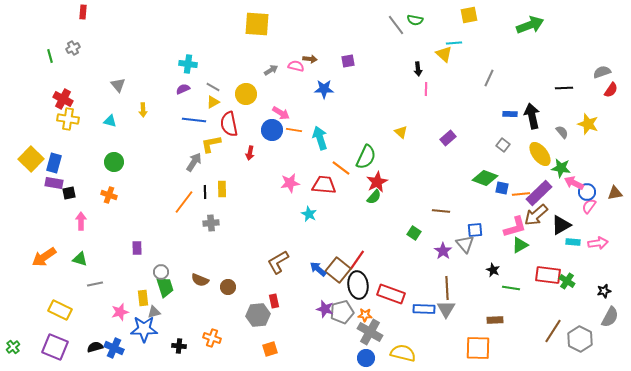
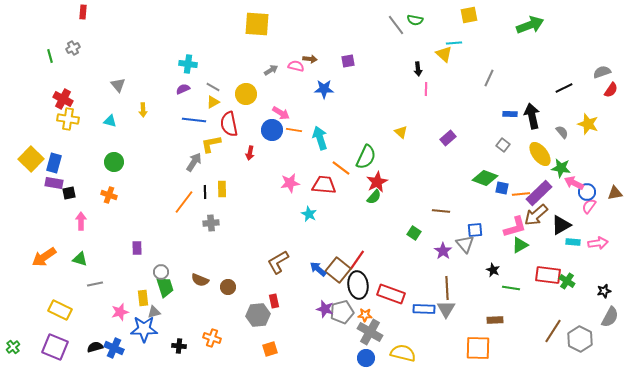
black line at (564, 88): rotated 24 degrees counterclockwise
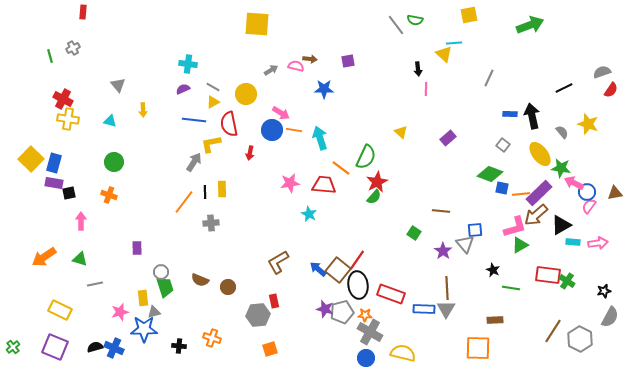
green diamond at (485, 178): moved 5 px right, 4 px up
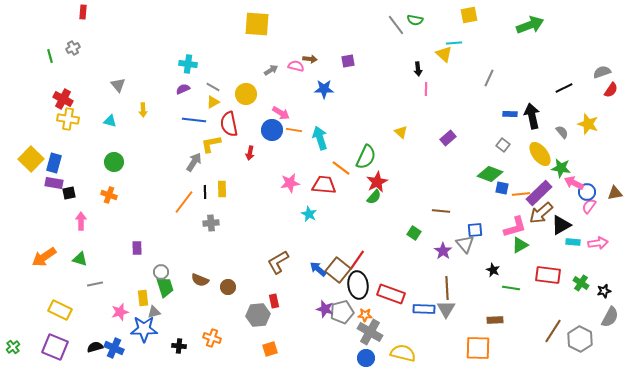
brown arrow at (536, 215): moved 5 px right, 2 px up
green cross at (567, 281): moved 14 px right, 2 px down
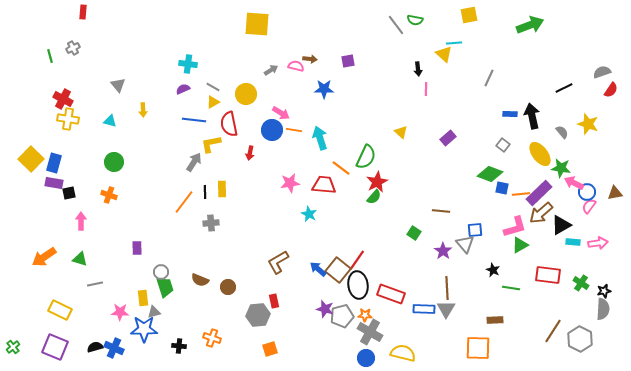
pink star at (120, 312): rotated 18 degrees clockwise
gray pentagon at (342, 312): moved 4 px down
gray semicircle at (610, 317): moved 7 px left, 8 px up; rotated 25 degrees counterclockwise
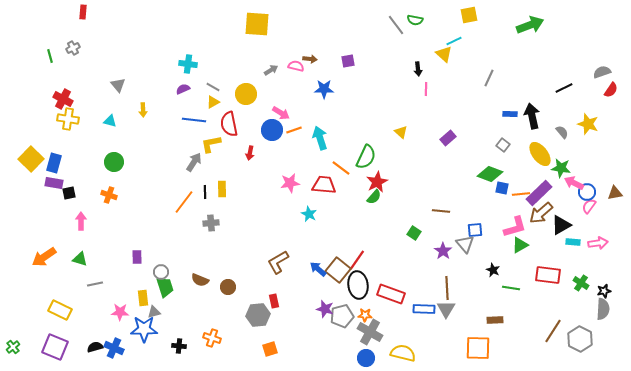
cyan line at (454, 43): moved 2 px up; rotated 21 degrees counterclockwise
orange line at (294, 130): rotated 28 degrees counterclockwise
purple rectangle at (137, 248): moved 9 px down
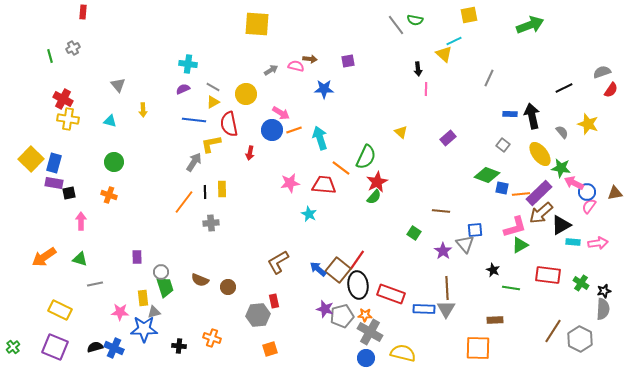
green diamond at (490, 174): moved 3 px left, 1 px down
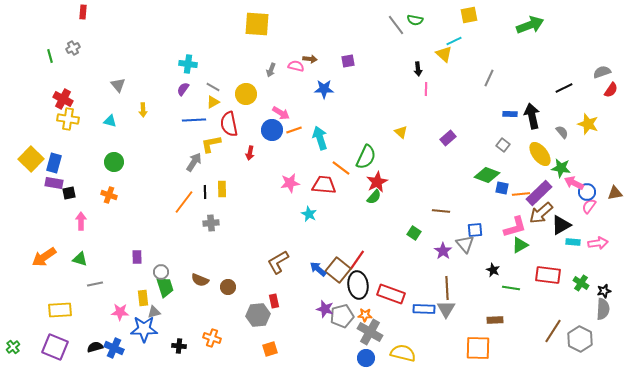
gray arrow at (271, 70): rotated 144 degrees clockwise
purple semicircle at (183, 89): rotated 32 degrees counterclockwise
blue line at (194, 120): rotated 10 degrees counterclockwise
yellow rectangle at (60, 310): rotated 30 degrees counterclockwise
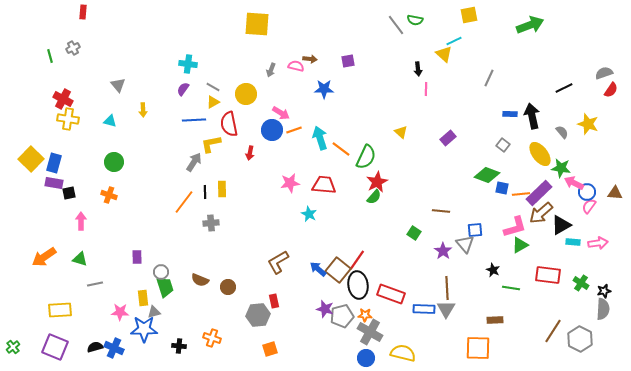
gray semicircle at (602, 72): moved 2 px right, 1 px down
orange line at (341, 168): moved 19 px up
brown triangle at (615, 193): rotated 14 degrees clockwise
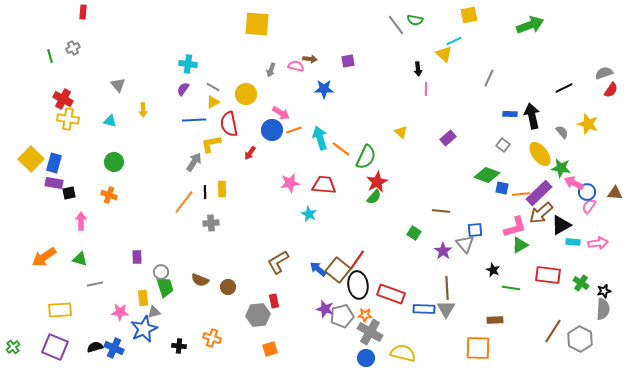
red arrow at (250, 153): rotated 24 degrees clockwise
blue star at (144, 329): rotated 24 degrees counterclockwise
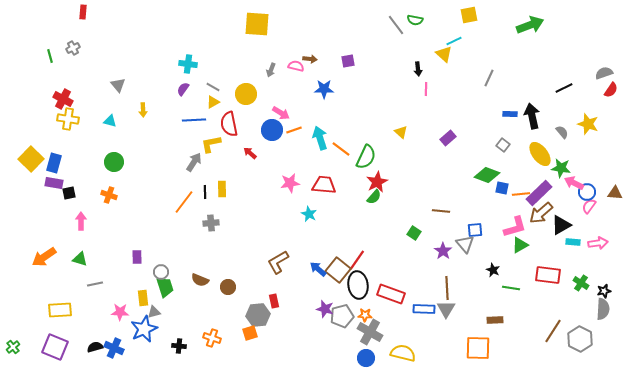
red arrow at (250, 153): rotated 96 degrees clockwise
orange square at (270, 349): moved 20 px left, 16 px up
